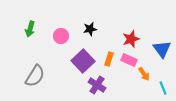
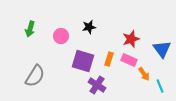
black star: moved 1 px left, 2 px up
purple square: rotated 30 degrees counterclockwise
cyan line: moved 3 px left, 2 px up
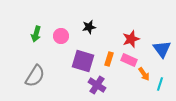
green arrow: moved 6 px right, 5 px down
cyan line: moved 2 px up; rotated 40 degrees clockwise
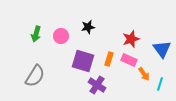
black star: moved 1 px left
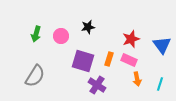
blue triangle: moved 4 px up
orange arrow: moved 7 px left, 5 px down; rotated 24 degrees clockwise
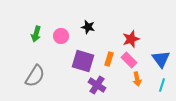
black star: rotated 24 degrees clockwise
blue triangle: moved 1 px left, 14 px down
pink rectangle: rotated 21 degrees clockwise
cyan line: moved 2 px right, 1 px down
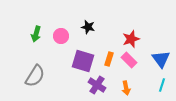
orange arrow: moved 11 px left, 9 px down
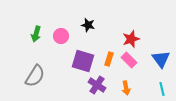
black star: moved 2 px up
cyan line: moved 4 px down; rotated 32 degrees counterclockwise
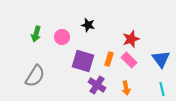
pink circle: moved 1 px right, 1 px down
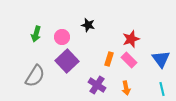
purple square: moved 16 px left; rotated 30 degrees clockwise
